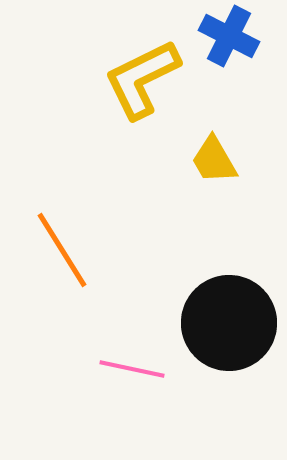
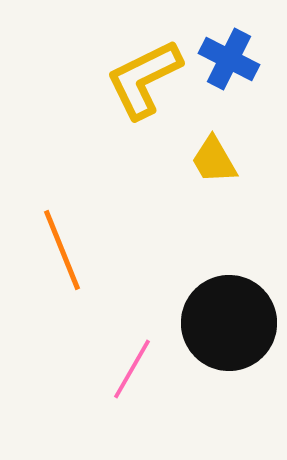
blue cross: moved 23 px down
yellow L-shape: moved 2 px right
orange line: rotated 10 degrees clockwise
pink line: rotated 72 degrees counterclockwise
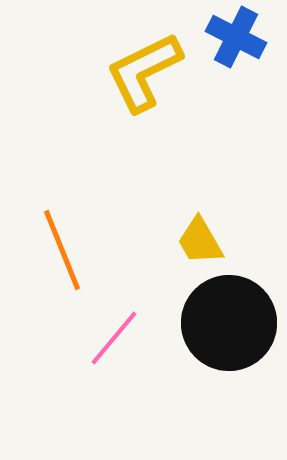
blue cross: moved 7 px right, 22 px up
yellow L-shape: moved 7 px up
yellow trapezoid: moved 14 px left, 81 px down
pink line: moved 18 px left, 31 px up; rotated 10 degrees clockwise
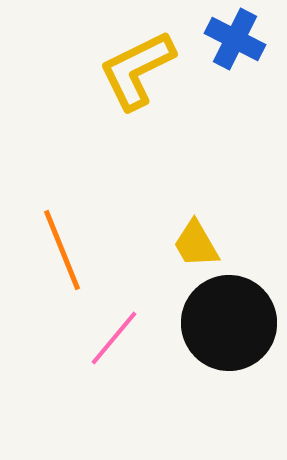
blue cross: moved 1 px left, 2 px down
yellow L-shape: moved 7 px left, 2 px up
yellow trapezoid: moved 4 px left, 3 px down
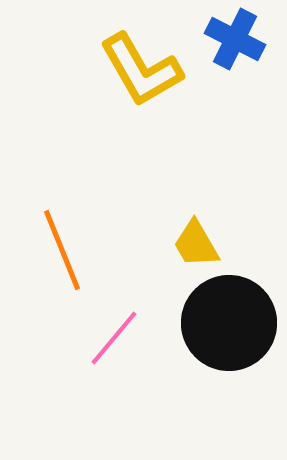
yellow L-shape: moved 4 px right; rotated 94 degrees counterclockwise
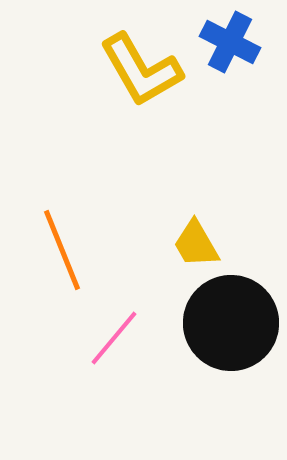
blue cross: moved 5 px left, 3 px down
black circle: moved 2 px right
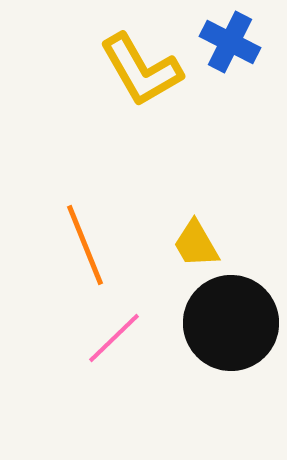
orange line: moved 23 px right, 5 px up
pink line: rotated 6 degrees clockwise
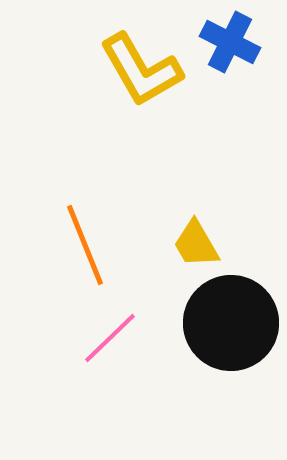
pink line: moved 4 px left
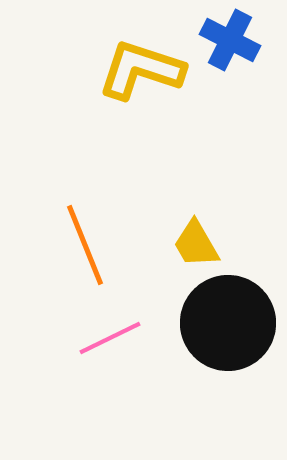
blue cross: moved 2 px up
yellow L-shape: rotated 138 degrees clockwise
black circle: moved 3 px left
pink line: rotated 18 degrees clockwise
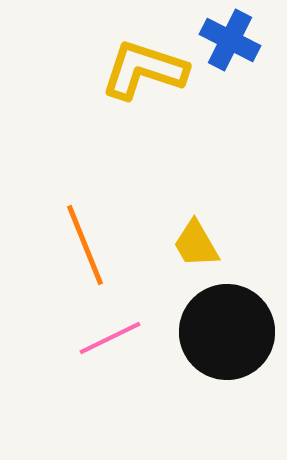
yellow L-shape: moved 3 px right
black circle: moved 1 px left, 9 px down
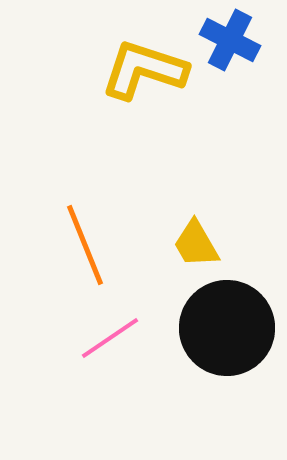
black circle: moved 4 px up
pink line: rotated 8 degrees counterclockwise
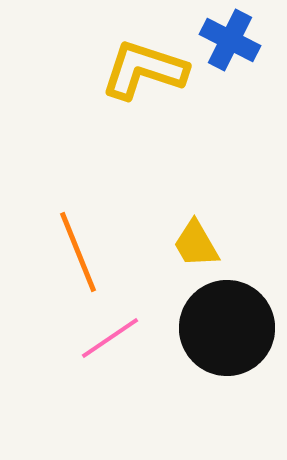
orange line: moved 7 px left, 7 px down
